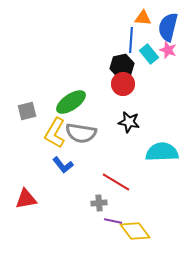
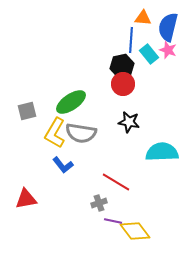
gray cross: rotated 14 degrees counterclockwise
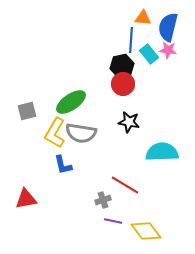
pink star: rotated 12 degrees counterclockwise
blue L-shape: rotated 25 degrees clockwise
red line: moved 9 px right, 3 px down
gray cross: moved 4 px right, 3 px up
yellow diamond: moved 11 px right
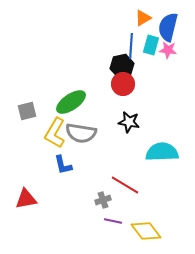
orange triangle: rotated 36 degrees counterclockwise
blue line: moved 6 px down
cyan rectangle: moved 2 px right, 9 px up; rotated 54 degrees clockwise
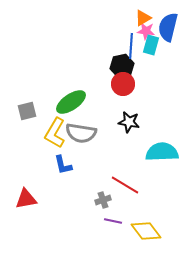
pink star: moved 22 px left, 19 px up
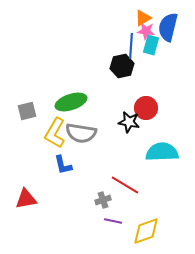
red circle: moved 23 px right, 24 px down
green ellipse: rotated 16 degrees clockwise
yellow diamond: rotated 72 degrees counterclockwise
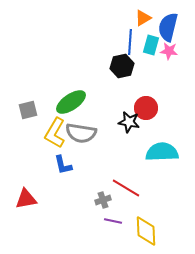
pink star: moved 23 px right, 20 px down
blue line: moved 1 px left, 4 px up
green ellipse: rotated 16 degrees counterclockwise
gray square: moved 1 px right, 1 px up
red line: moved 1 px right, 3 px down
yellow diamond: rotated 72 degrees counterclockwise
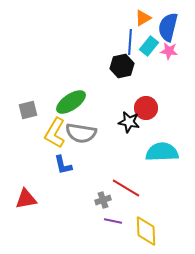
cyan rectangle: moved 2 px left, 1 px down; rotated 24 degrees clockwise
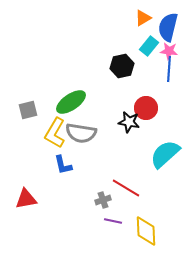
blue line: moved 39 px right, 27 px down
cyan semicircle: moved 3 px right, 2 px down; rotated 40 degrees counterclockwise
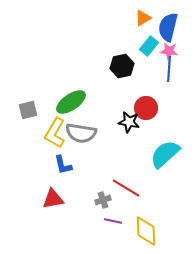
red triangle: moved 27 px right
